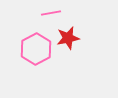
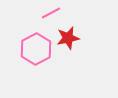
pink line: rotated 18 degrees counterclockwise
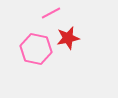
pink hexagon: rotated 20 degrees counterclockwise
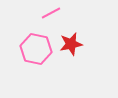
red star: moved 3 px right, 6 px down
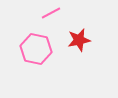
red star: moved 8 px right, 4 px up
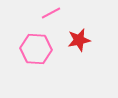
pink hexagon: rotated 8 degrees counterclockwise
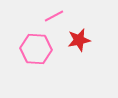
pink line: moved 3 px right, 3 px down
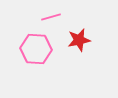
pink line: moved 3 px left, 1 px down; rotated 12 degrees clockwise
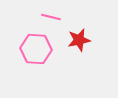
pink line: rotated 30 degrees clockwise
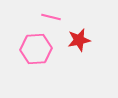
pink hexagon: rotated 8 degrees counterclockwise
